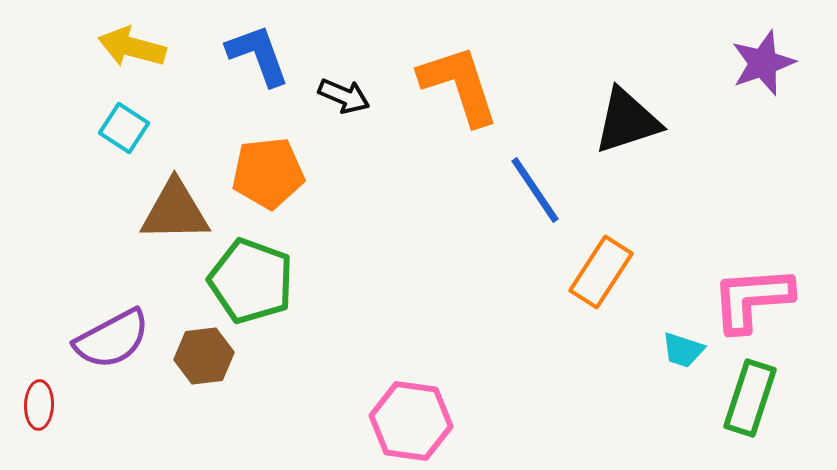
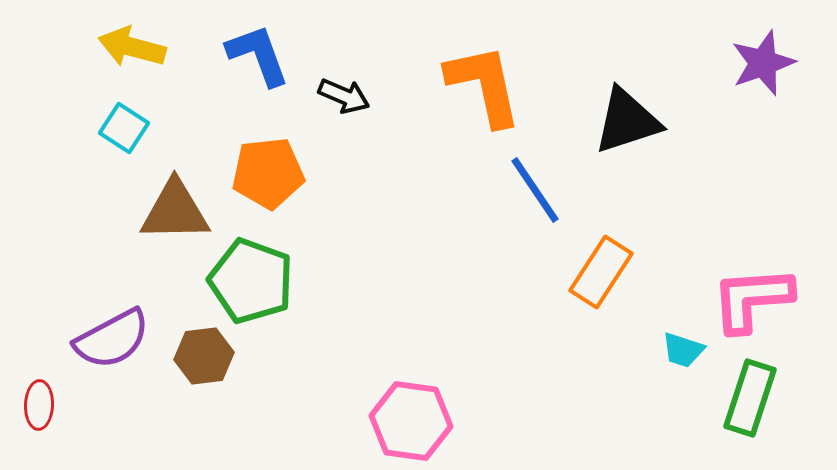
orange L-shape: moved 25 px right; rotated 6 degrees clockwise
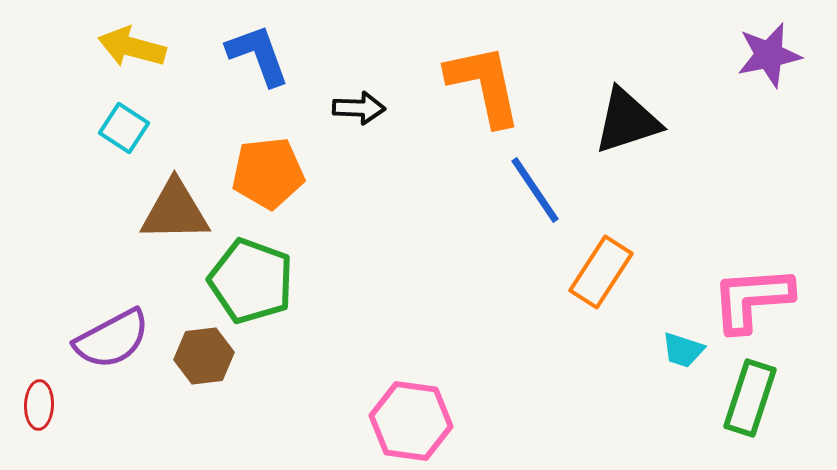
purple star: moved 6 px right, 8 px up; rotated 8 degrees clockwise
black arrow: moved 15 px right, 12 px down; rotated 21 degrees counterclockwise
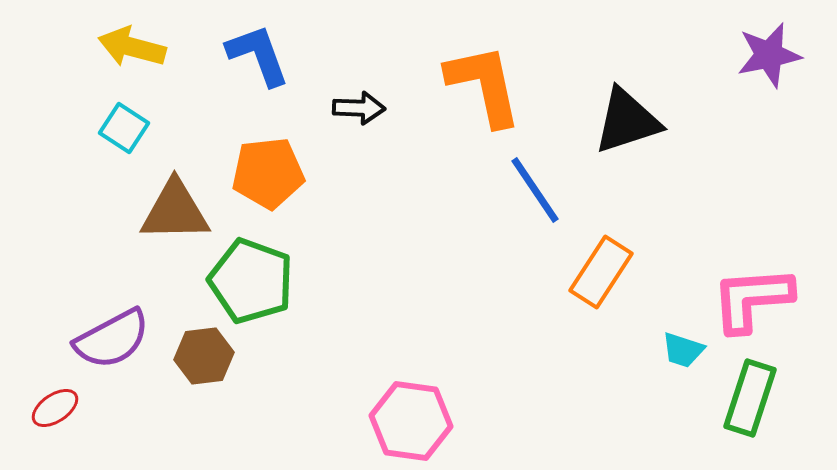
red ellipse: moved 16 px right, 3 px down; rotated 54 degrees clockwise
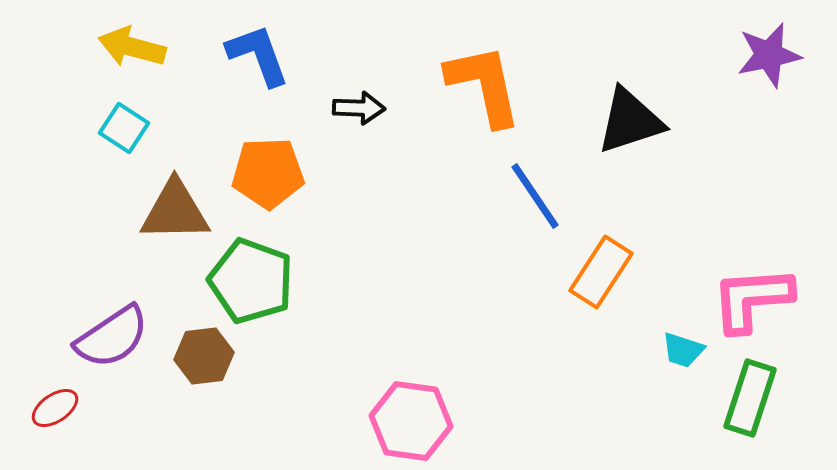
black triangle: moved 3 px right
orange pentagon: rotated 4 degrees clockwise
blue line: moved 6 px down
purple semicircle: moved 2 px up; rotated 6 degrees counterclockwise
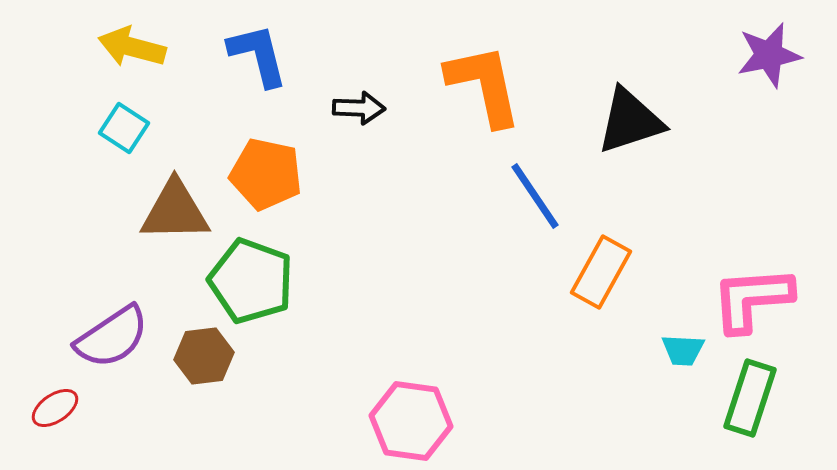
blue L-shape: rotated 6 degrees clockwise
orange pentagon: moved 2 px left, 1 px down; rotated 14 degrees clockwise
orange rectangle: rotated 4 degrees counterclockwise
cyan trapezoid: rotated 15 degrees counterclockwise
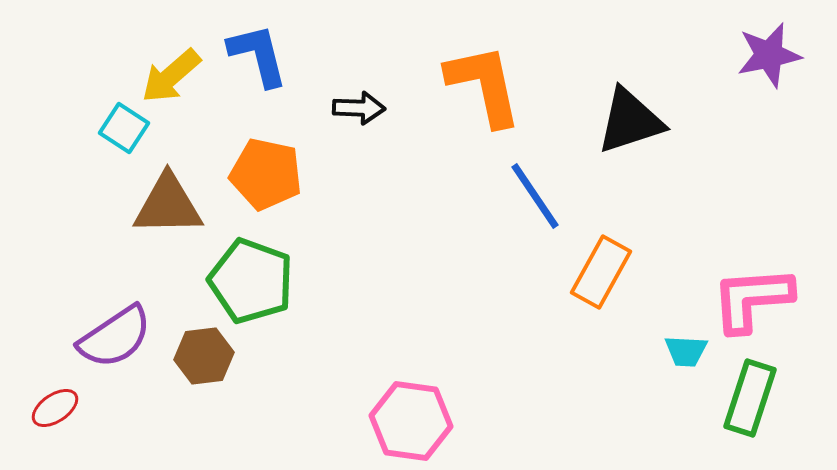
yellow arrow: moved 39 px right, 29 px down; rotated 56 degrees counterclockwise
brown triangle: moved 7 px left, 6 px up
purple semicircle: moved 3 px right
cyan trapezoid: moved 3 px right, 1 px down
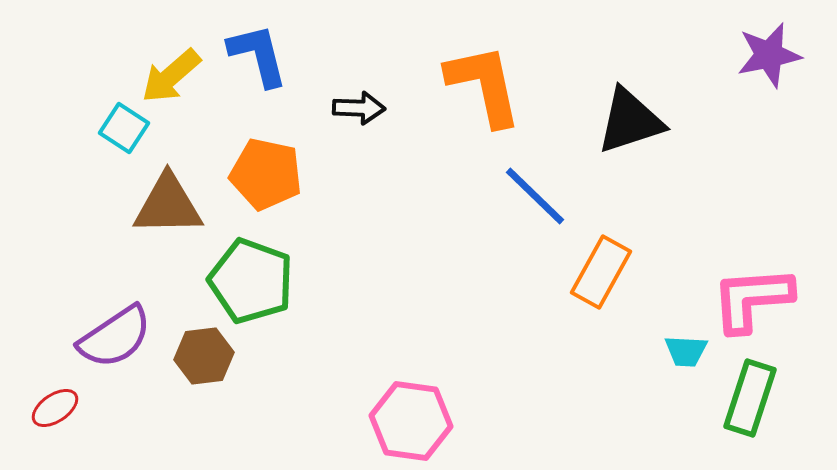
blue line: rotated 12 degrees counterclockwise
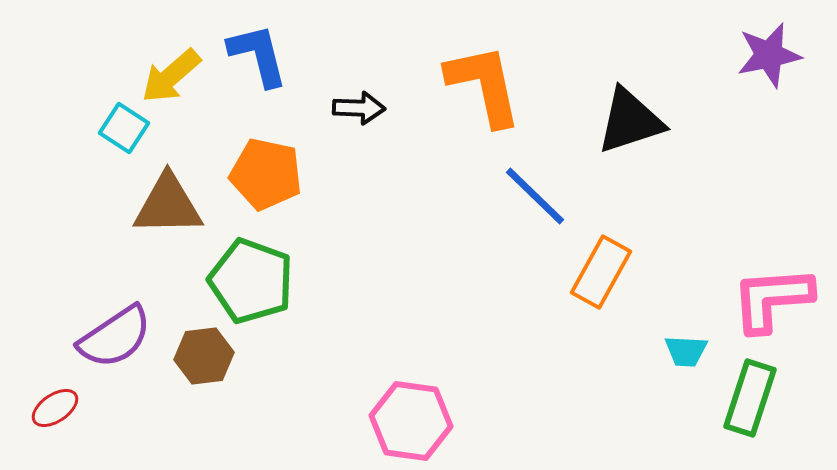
pink L-shape: moved 20 px right
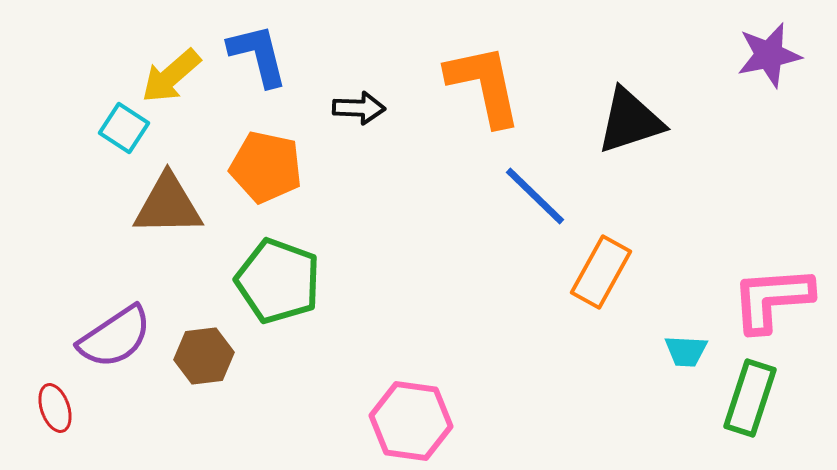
orange pentagon: moved 7 px up
green pentagon: moved 27 px right
red ellipse: rotated 75 degrees counterclockwise
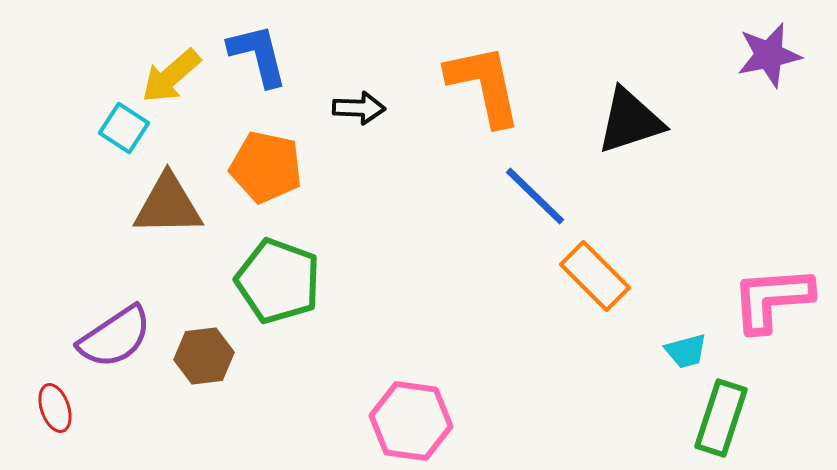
orange rectangle: moved 6 px left, 4 px down; rotated 74 degrees counterclockwise
cyan trapezoid: rotated 18 degrees counterclockwise
green rectangle: moved 29 px left, 20 px down
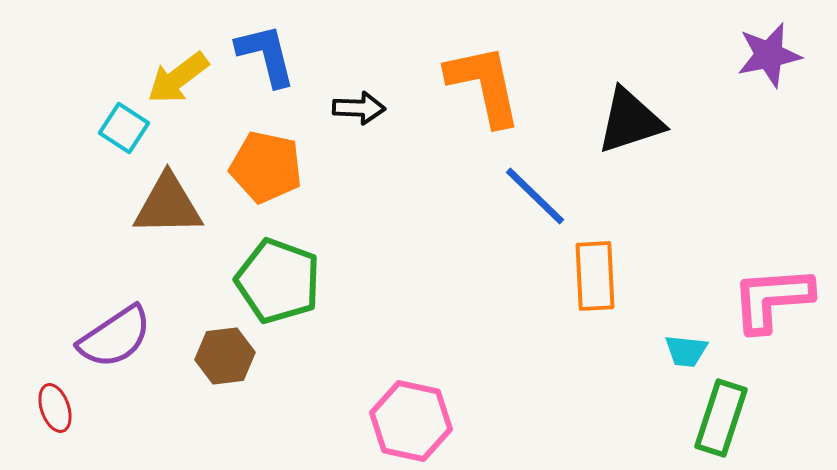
blue L-shape: moved 8 px right
yellow arrow: moved 7 px right, 2 px down; rotated 4 degrees clockwise
orange rectangle: rotated 42 degrees clockwise
cyan trapezoid: rotated 21 degrees clockwise
brown hexagon: moved 21 px right
pink hexagon: rotated 4 degrees clockwise
